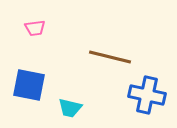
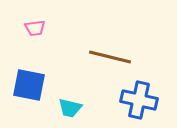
blue cross: moved 8 px left, 5 px down
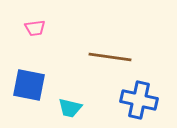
brown line: rotated 6 degrees counterclockwise
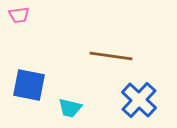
pink trapezoid: moved 16 px left, 13 px up
brown line: moved 1 px right, 1 px up
blue cross: rotated 30 degrees clockwise
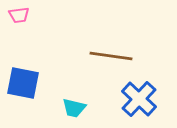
blue square: moved 6 px left, 2 px up
blue cross: moved 1 px up
cyan trapezoid: moved 4 px right
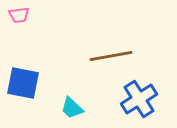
brown line: rotated 18 degrees counterclockwise
blue cross: rotated 15 degrees clockwise
cyan trapezoid: moved 2 px left; rotated 30 degrees clockwise
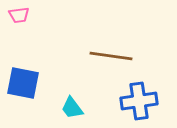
brown line: rotated 18 degrees clockwise
blue cross: moved 2 px down; rotated 24 degrees clockwise
cyan trapezoid: rotated 10 degrees clockwise
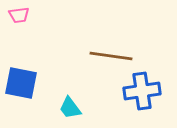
blue square: moved 2 px left
blue cross: moved 3 px right, 10 px up
cyan trapezoid: moved 2 px left
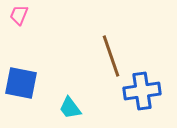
pink trapezoid: rotated 120 degrees clockwise
brown line: rotated 63 degrees clockwise
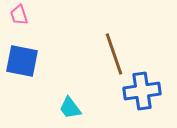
pink trapezoid: rotated 40 degrees counterclockwise
brown line: moved 3 px right, 2 px up
blue square: moved 1 px right, 22 px up
